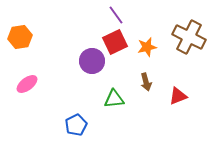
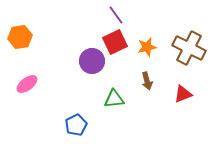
brown cross: moved 11 px down
brown arrow: moved 1 px right, 1 px up
red triangle: moved 5 px right, 2 px up
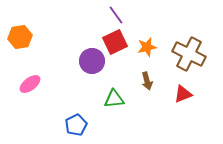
brown cross: moved 6 px down
pink ellipse: moved 3 px right
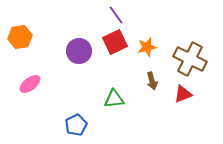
brown cross: moved 1 px right, 5 px down
purple circle: moved 13 px left, 10 px up
brown arrow: moved 5 px right
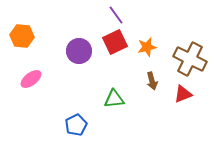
orange hexagon: moved 2 px right, 1 px up; rotated 15 degrees clockwise
pink ellipse: moved 1 px right, 5 px up
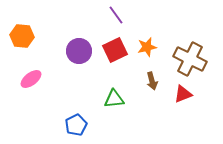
red square: moved 8 px down
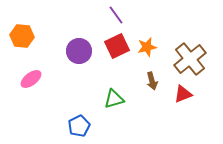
red square: moved 2 px right, 4 px up
brown cross: rotated 24 degrees clockwise
green triangle: rotated 10 degrees counterclockwise
blue pentagon: moved 3 px right, 1 px down
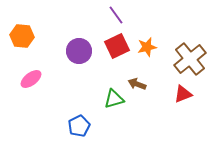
brown arrow: moved 15 px left, 3 px down; rotated 126 degrees clockwise
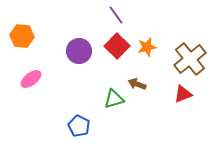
red square: rotated 20 degrees counterclockwise
blue pentagon: rotated 20 degrees counterclockwise
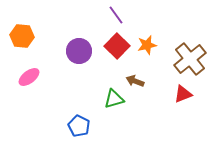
orange star: moved 2 px up
pink ellipse: moved 2 px left, 2 px up
brown arrow: moved 2 px left, 3 px up
